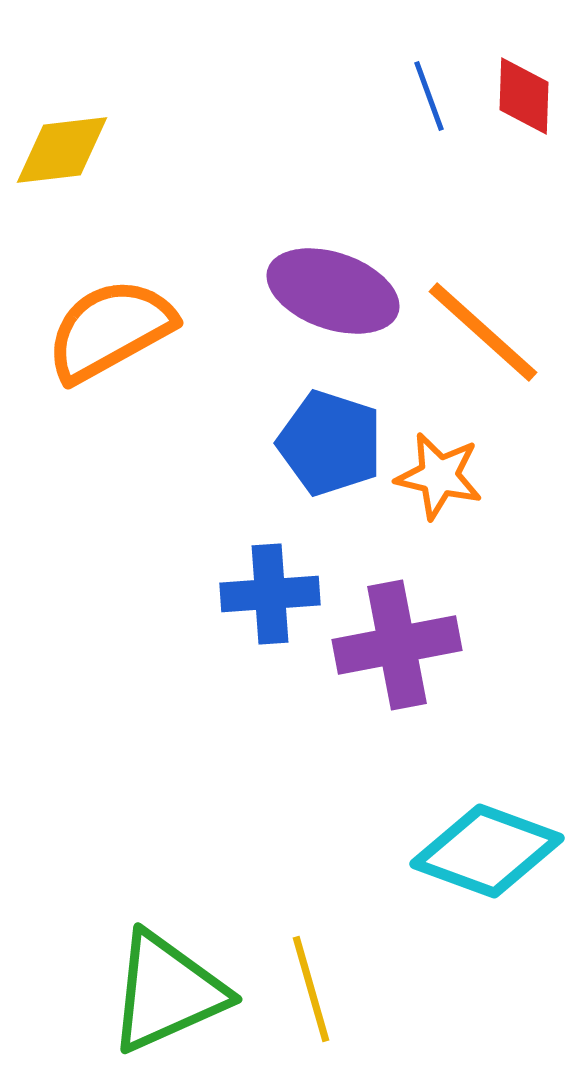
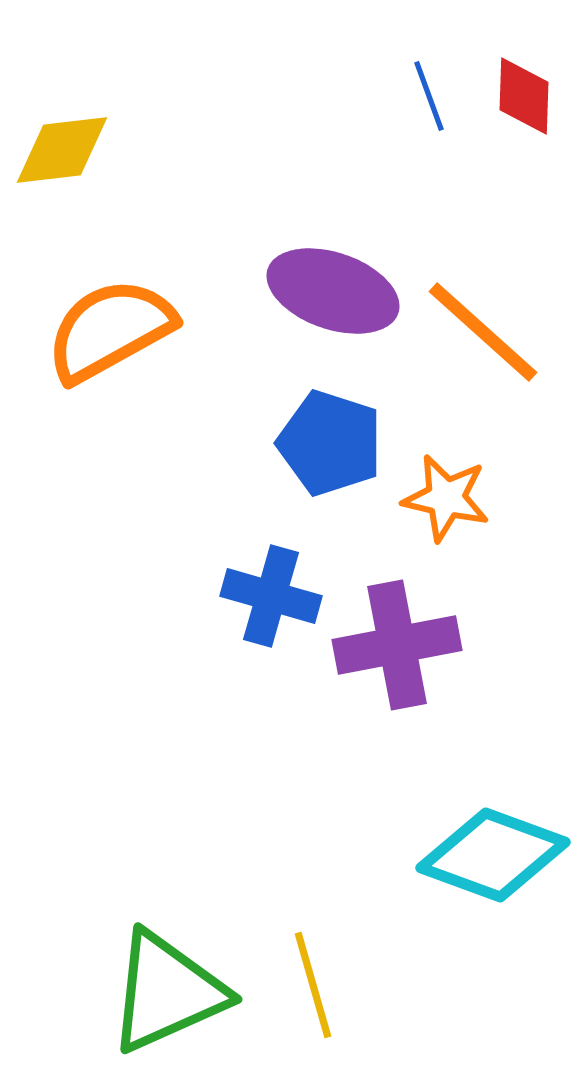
orange star: moved 7 px right, 22 px down
blue cross: moved 1 px right, 2 px down; rotated 20 degrees clockwise
cyan diamond: moved 6 px right, 4 px down
yellow line: moved 2 px right, 4 px up
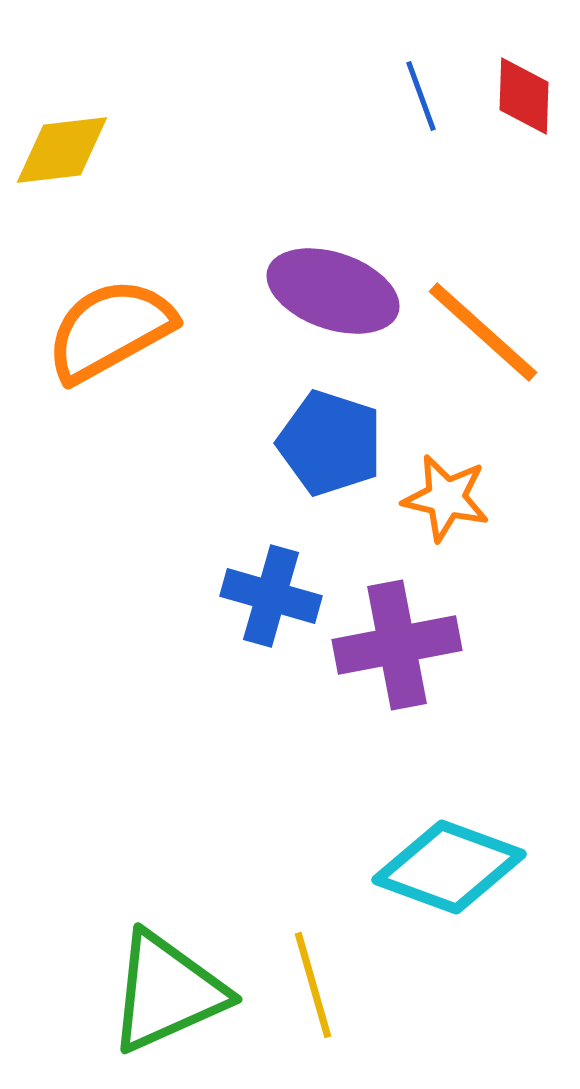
blue line: moved 8 px left
cyan diamond: moved 44 px left, 12 px down
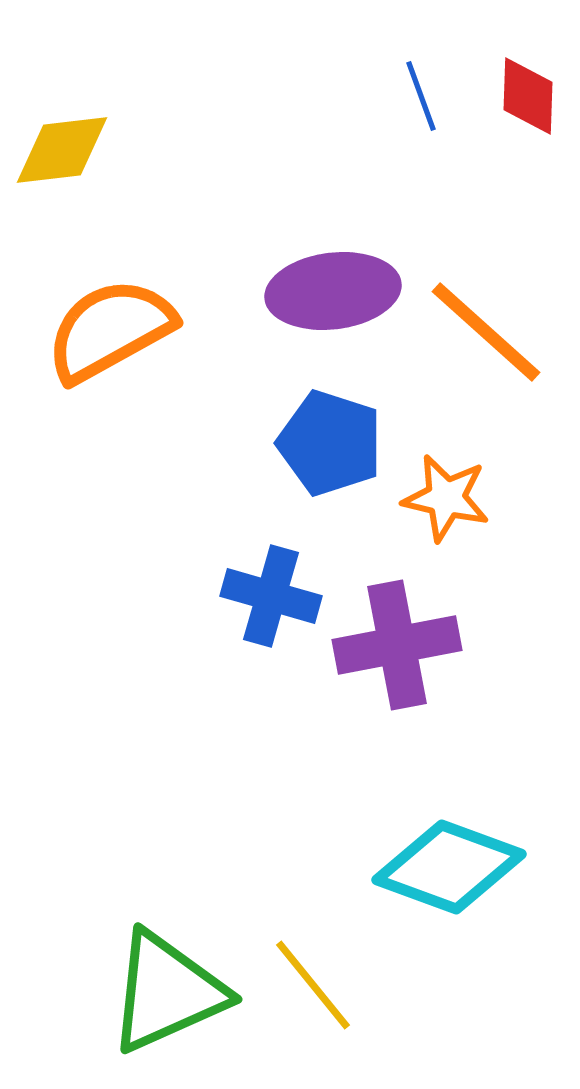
red diamond: moved 4 px right
purple ellipse: rotated 26 degrees counterclockwise
orange line: moved 3 px right
yellow line: rotated 23 degrees counterclockwise
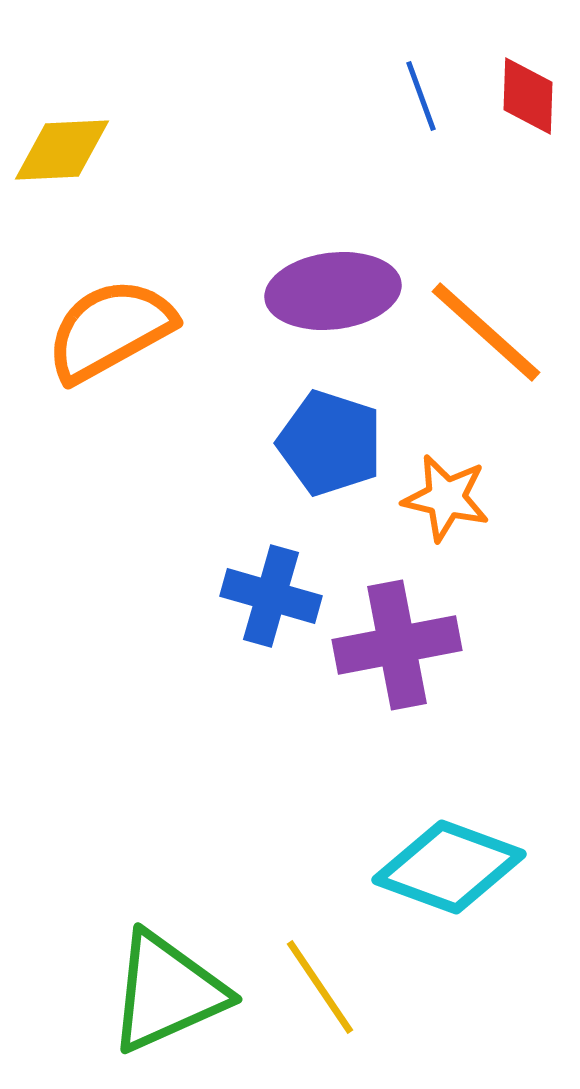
yellow diamond: rotated 4 degrees clockwise
yellow line: moved 7 px right, 2 px down; rotated 5 degrees clockwise
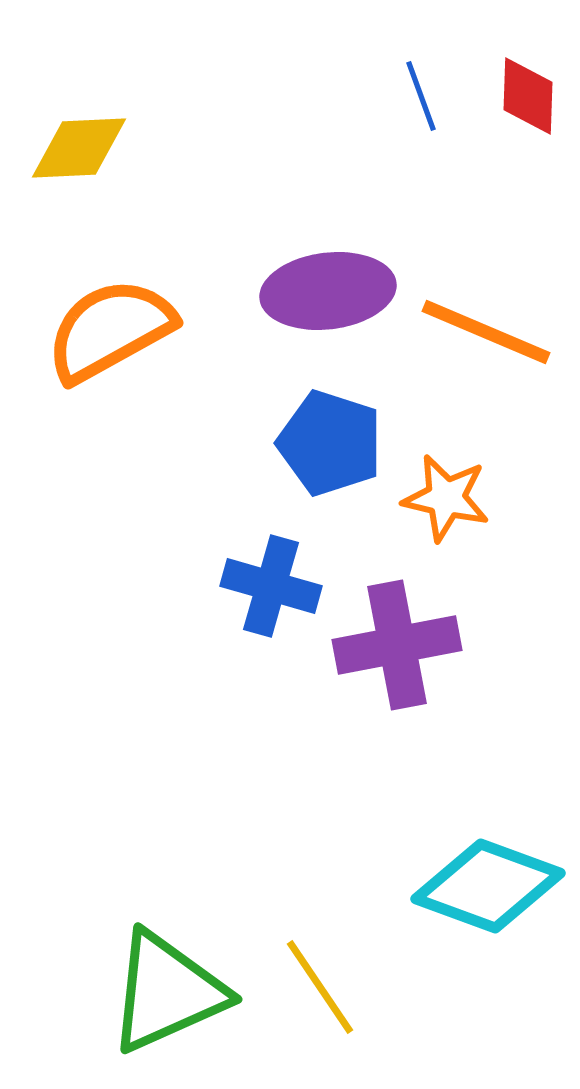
yellow diamond: moved 17 px right, 2 px up
purple ellipse: moved 5 px left
orange line: rotated 19 degrees counterclockwise
blue cross: moved 10 px up
cyan diamond: moved 39 px right, 19 px down
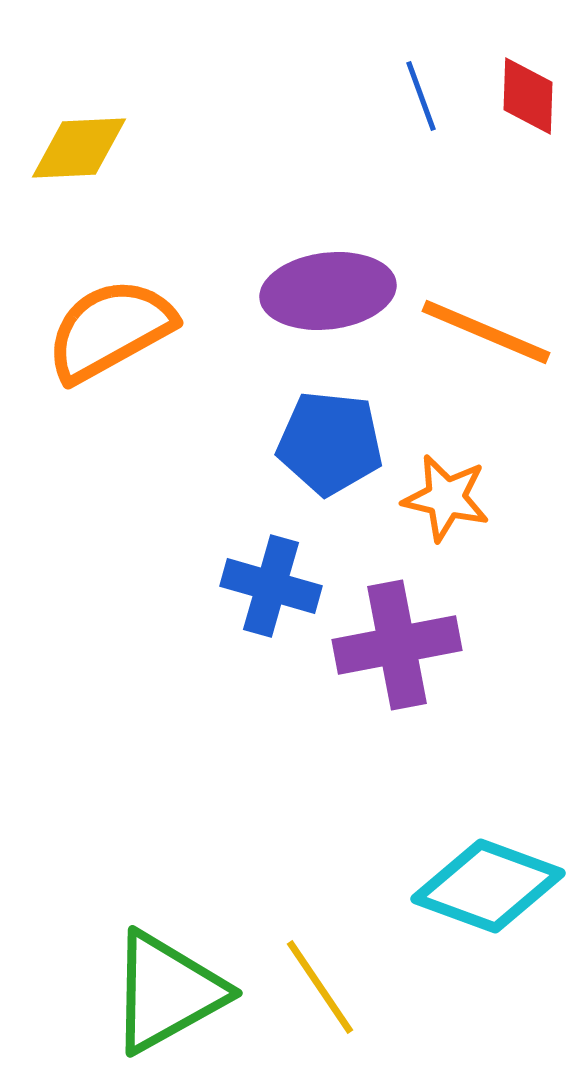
blue pentagon: rotated 12 degrees counterclockwise
green triangle: rotated 5 degrees counterclockwise
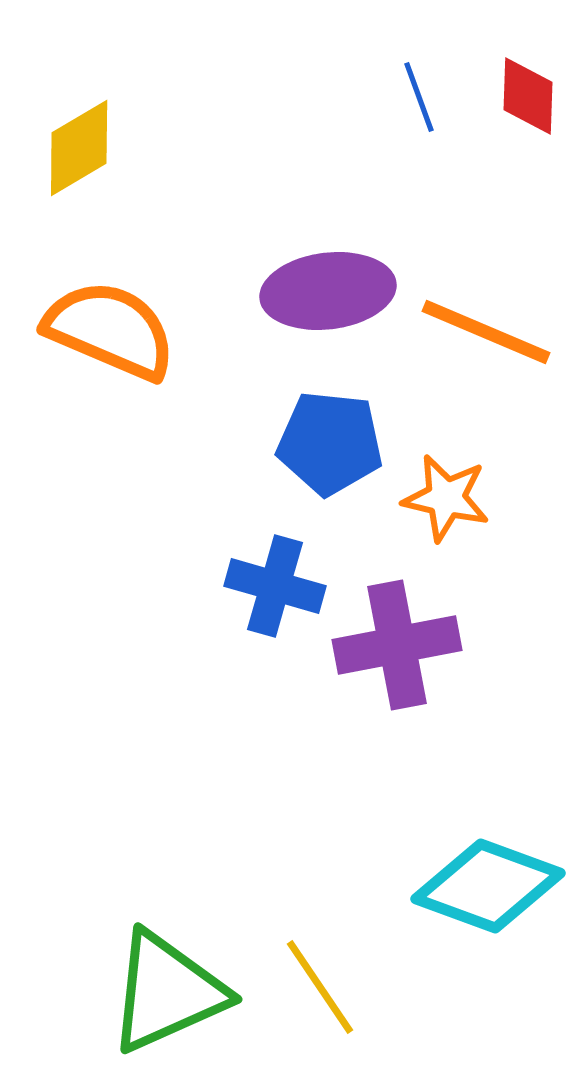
blue line: moved 2 px left, 1 px down
yellow diamond: rotated 28 degrees counterclockwise
orange semicircle: rotated 52 degrees clockwise
blue cross: moved 4 px right
green triangle: rotated 5 degrees clockwise
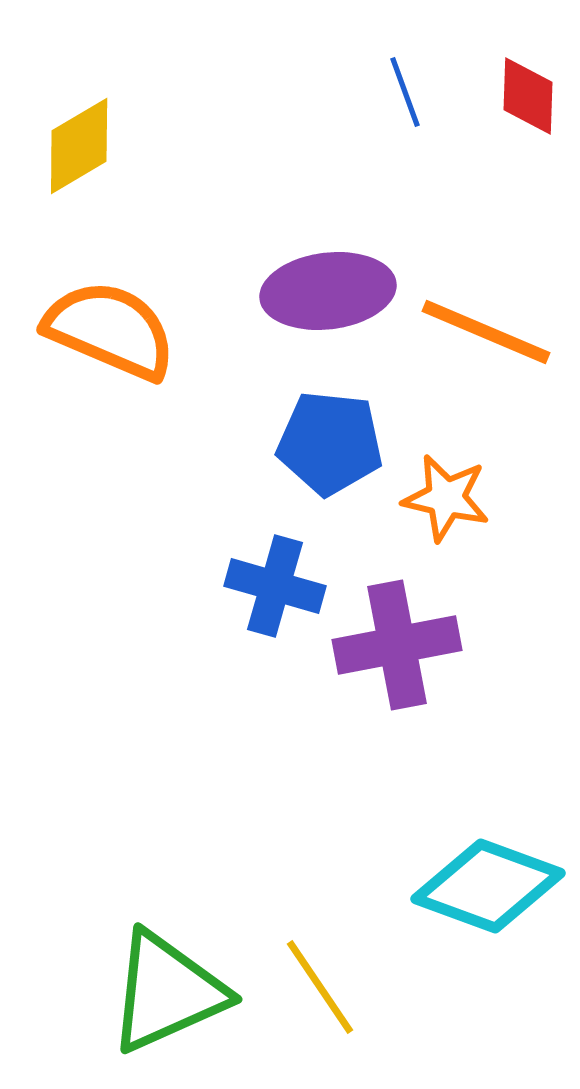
blue line: moved 14 px left, 5 px up
yellow diamond: moved 2 px up
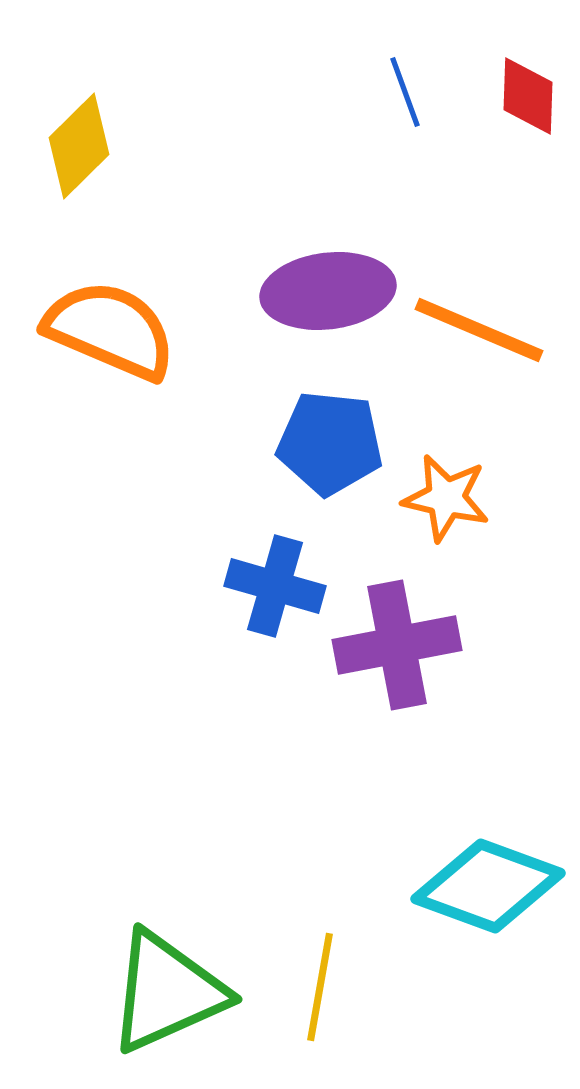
yellow diamond: rotated 14 degrees counterclockwise
orange line: moved 7 px left, 2 px up
yellow line: rotated 44 degrees clockwise
